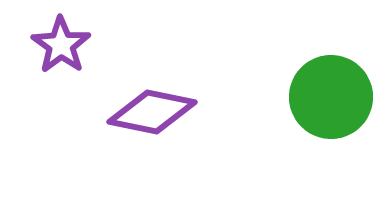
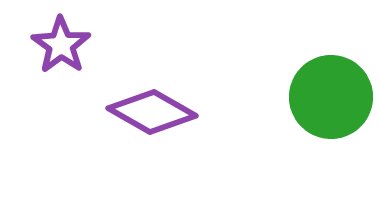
purple diamond: rotated 18 degrees clockwise
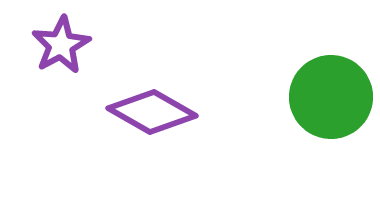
purple star: rotated 8 degrees clockwise
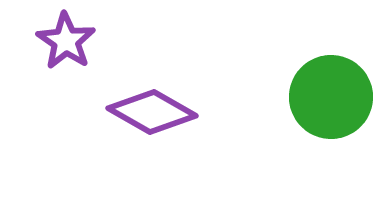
purple star: moved 5 px right, 4 px up; rotated 10 degrees counterclockwise
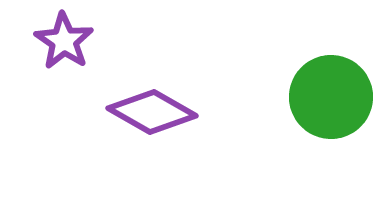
purple star: moved 2 px left
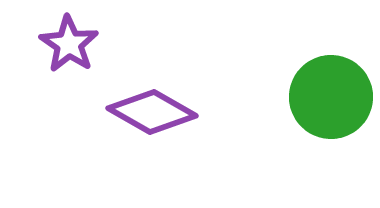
purple star: moved 5 px right, 3 px down
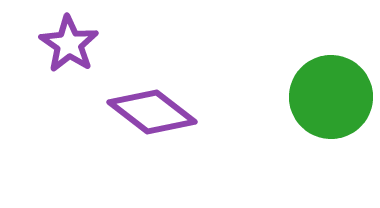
purple diamond: rotated 8 degrees clockwise
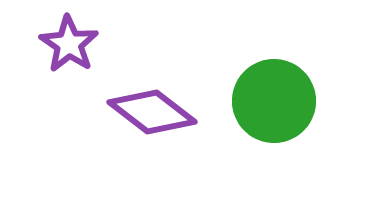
green circle: moved 57 px left, 4 px down
